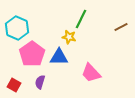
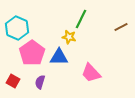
pink pentagon: moved 1 px up
red square: moved 1 px left, 4 px up
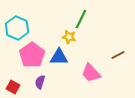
brown line: moved 3 px left, 28 px down
pink pentagon: moved 2 px down
red square: moved 6 px down
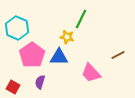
yellow star: moved 2 px left
